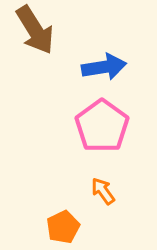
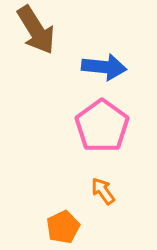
brown arrow: moved 1 px right
blue arrow: rotated 15 degrees clockwise
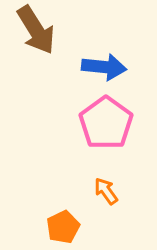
pink pentagon: moved 4 px right, 3 px up
orange arrow: moved 3 px right
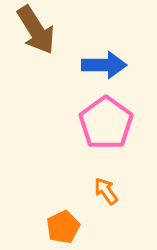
blue arrow: moved 2 px up; rotated 6 degrees counterclockwise
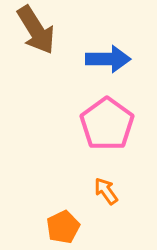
blue arrow: moved 4 px right, 6 px up
pink pentagon: moved 1 px right, 1 px down
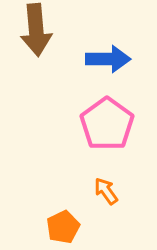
brown arrow: rotated 27 degrees clockwise
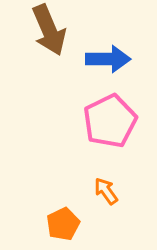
brown arrow: moved 13 px right; rotated 18 degrees counterclockwise
pink pentagon: moved 3 px right, 3 px up; rotated 10 degrees clockwise
orange pentagon: moved 3 px up
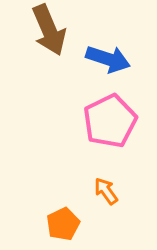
blue arrow: rotated 18 degrees clockwise
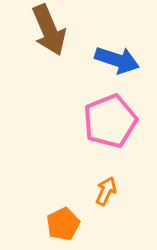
blue arrow: moved 9 px right, 1 px down
pink pentagon: rotated 4 degrees clockwise
orange arrow: rotated 60 degrees clockwise
